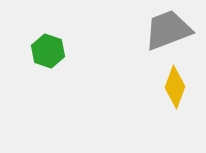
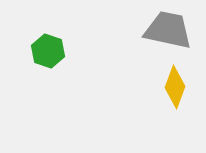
gray trapezoid: rotated 33 degrees clockwise
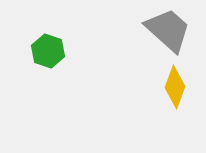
gray trapezoid: rotated 30 degrees clockwise
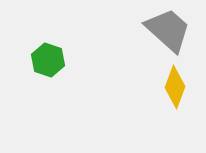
green hexagon: moved 9 px down
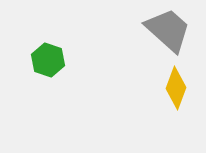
yellow diamond: moved 1 px right, 1 px down
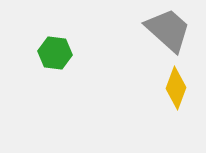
green hexagon: moved 7 px right, 7 px up; rotated 12 degrees counterclockwise
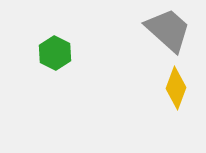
green hexagon: rotated 20 degrees clockwise
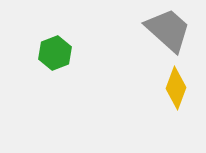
green hexagon: rotated 12 degrees clockwise
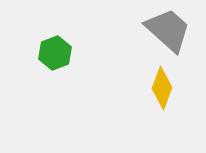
yellow diamond: moved 14 px left
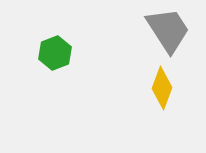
gray trapezoid: rotated 15 degrees clockwise
